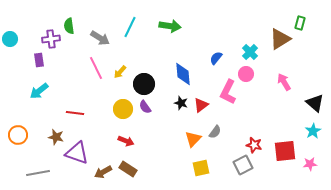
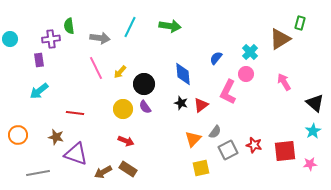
gray arrow: rotated 24 degrees counterclockwise
purple triangle: moved 1 px left, 1 px down
gray square: moved 15 px left, 15 px up
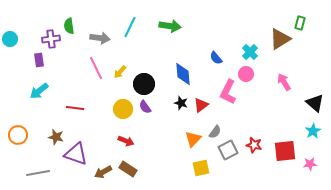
blue semicircle: rotated 80 degrees counterclockwise
red line: moved 5 px up
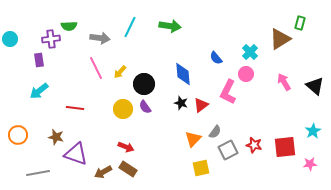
green semicircle: rotated 84 degrees counterclockwise
black triangle: moved 17 px up
red arrow: moved 6 px down
red square: moved 4 px up
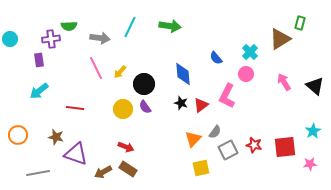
pink L-shape: moved 1 px left, 4 px down
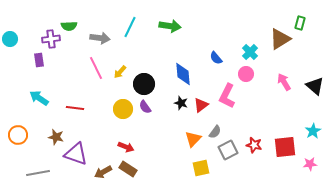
cyan arrow: moved 7 px down; rotated 72 degrees clockwise
